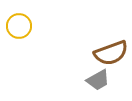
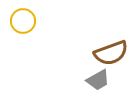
yellow circle: moved 4 px right, 5 px up
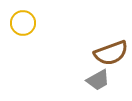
yellow circle: moved 2 px down
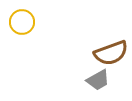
yellow circle: moved 1 px left, 1 px up
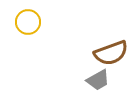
yellow circle: moved 6 px right
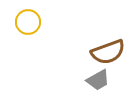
brown semicircle: moved 3 px left, 1 px up
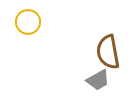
brown semicircle: rotated 100 degrees clockwise
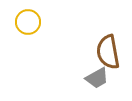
gray trapezoid: moved 1 px left, 2 px up
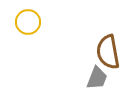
gray trapezoid: rotated 40 degrees counterclockwise
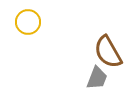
brown semicircle: rotated 20 degrees counterclockwise
